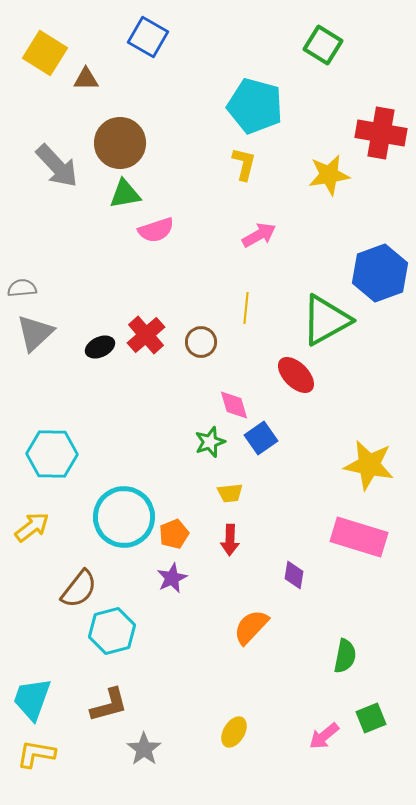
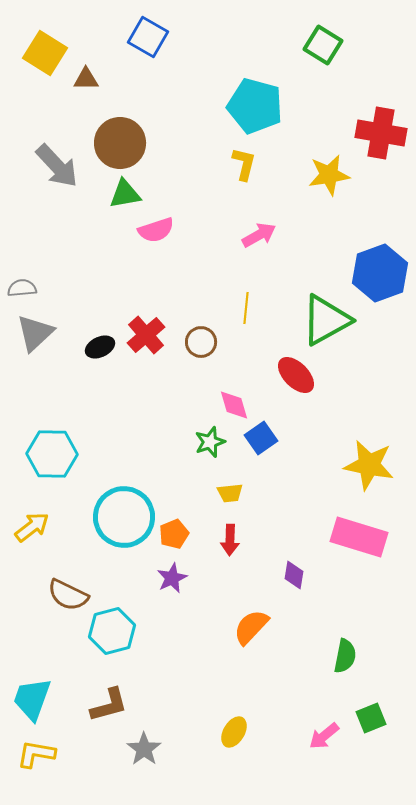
brown semicircle at (79, 589): moved 11 px left, 6 px down; rotated 78 degrees clockwise
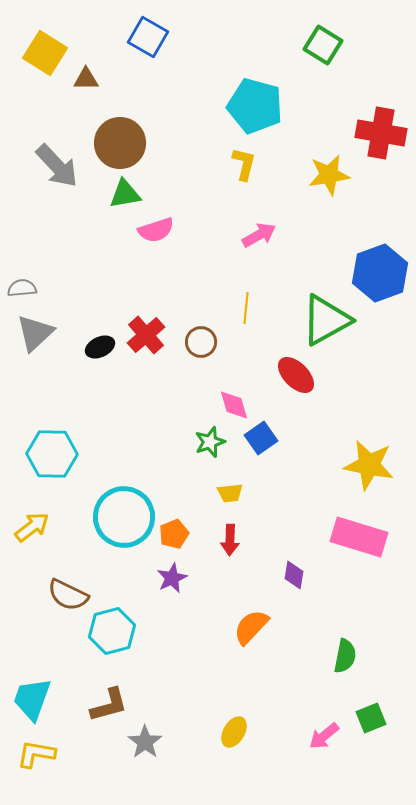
gray star at (144, 749): moved 1 px right, 7 px up
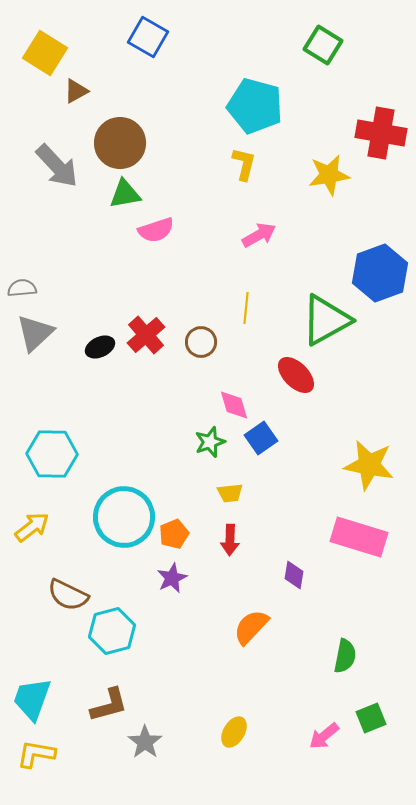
brown triangle at (86, 79): moved 10 px left, 12 px down; rotated 28 degrees counterclockwise
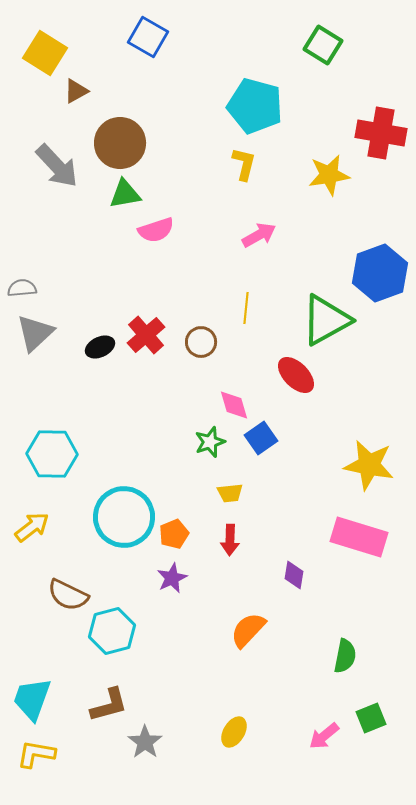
orange semicircle at (251, 627): moved 3 px left, 3 px down
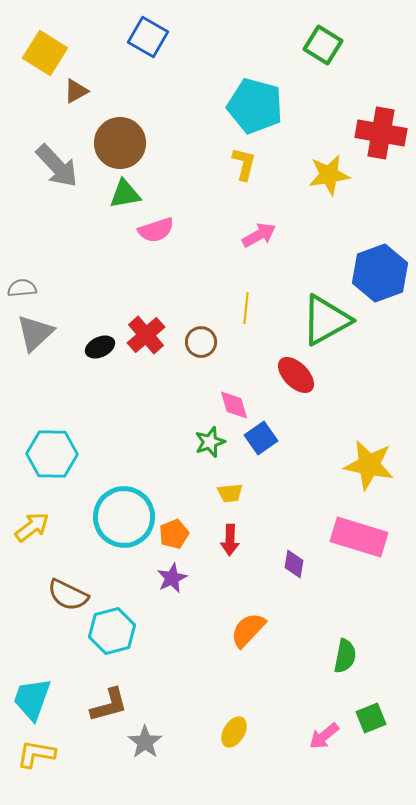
purple diamond at (294, 575): moved 11 px up
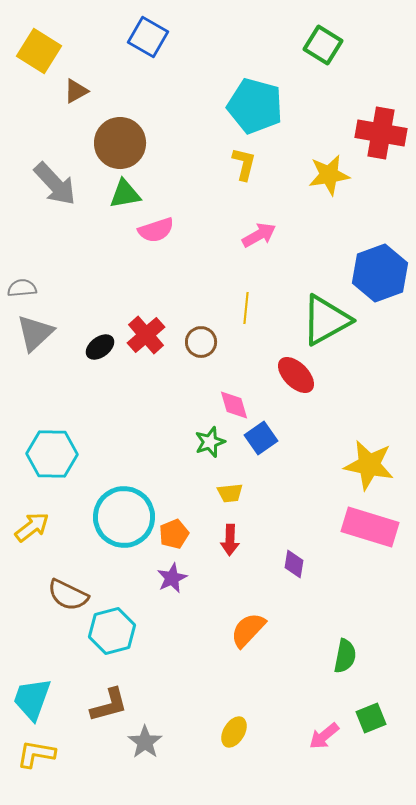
yellow square at (45, 53): moved 6 px left, 2 px up
gray arrow at (57, 166): moved 2 px left, 18 px down
black ellipse at (100, 347): rotated 12 degrees counterclockwise
pink rectangle at (359, 537): moved 11 px right, 10 px up
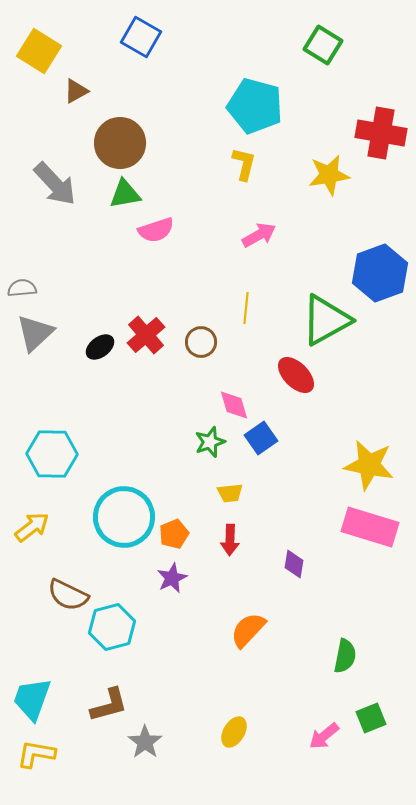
blue square at (148, 37): moved 7 px left
cyan hexagon at (112, 631): moved 4 px up
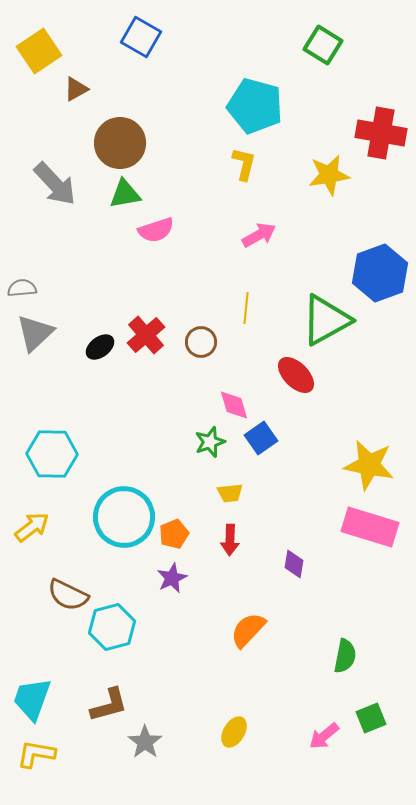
yellow square at (39, 51): rotated 24 degrees clockwise
brown triangle at (76, 91): moved 2 px up
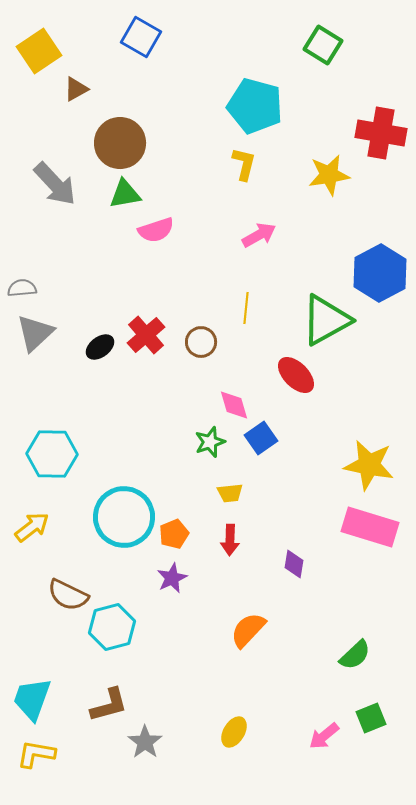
blue hexagon at (380, 273): rotated 8 degrees counterclockwise
green semicircle at (345, 656): moved 10 px right, 1 px up; rotated 36 degrees clockwise
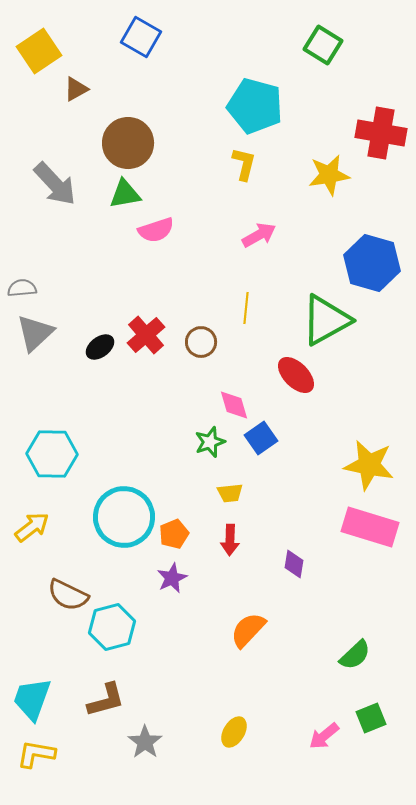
brown circle at (120, 143): moved 8 px right
blue hexagon at (380, 273): moved 8 px left, 10 px up; rotated 16 degrees counterclockwise
brown L-shape at (109, 705): moved 3 px left, 5 px up
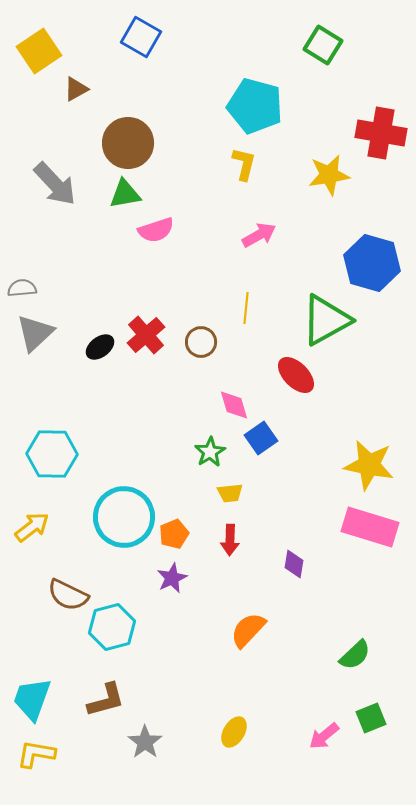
green star at (210, 442): moved 10 px down; rotated 12 degrees counterclockwise
